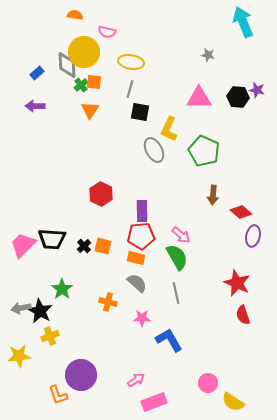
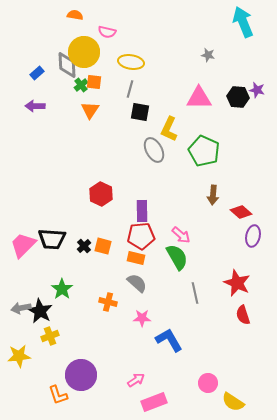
gray line at (176, 293): moved 19 px right
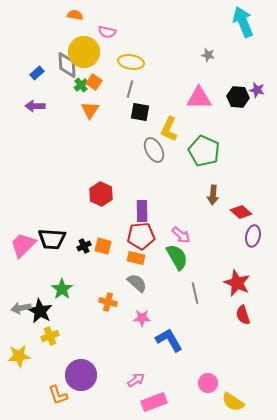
orange square at (94, 82): rotated 28 degrees clockwise
black cross at (84, 246): rotated 16 degrees clockwise
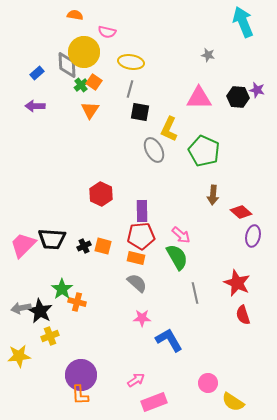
orange cross at (108, 302): moved 31 px left
orange L-shape at (58, 395): moved 22 px right; rotated 15 degrees clockwise
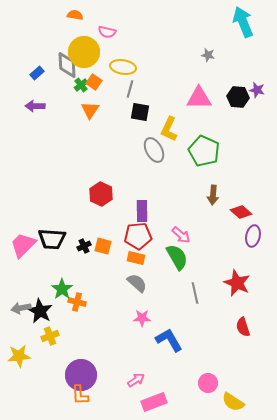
yellow ellipse at (131, 62): moved 8 px left, 5 px down
red pentagon at (141, 236): moved 3 px left
red semicircle at (243, 315): moved 12 px down
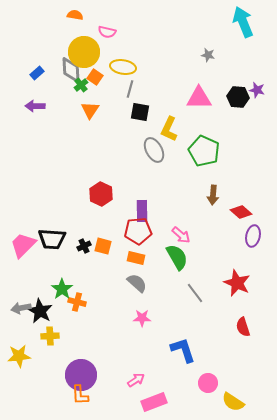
gray diamond at (67, 65): moved 4 px right, 5 px down
orange square at (94, 82): moved 1 px right, 5 px up
red pentagon at (138, 236): moved 5 px up
gray line at (195, 293): rotated 25 degrees counterclockwise
yellow cross at (50, 336): rotated 18 degrees clockwise
blue L-shape at (169, 340): moved 14 px right, 10 px down; rotated 12 degrees clockwise
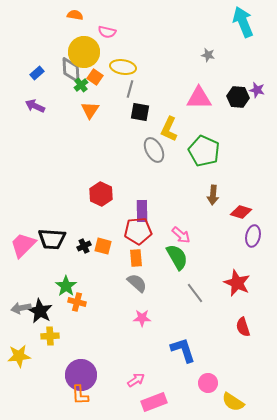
purple arrow at (35, 106): rotated 24 degrees clockwise
red diamond at (241, 212): rotated 25 degrees counterclockwise
orange rectangle at (136, 258): rotated 72 degrees clockwise
green star at (62, 289): moved 4 px right, 3 px up
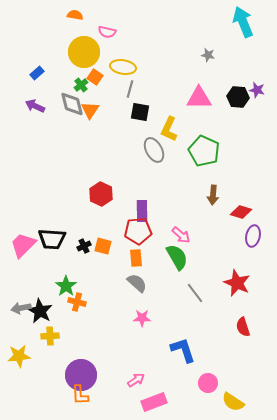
gray diamond at (71, 70): moved 1 px right, 34 px down; rotated 12 degrees counterclockwise
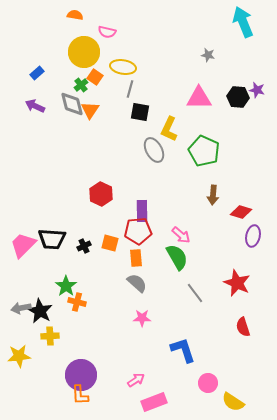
orange square at (103, 246): moved 7 px right, 3 px up
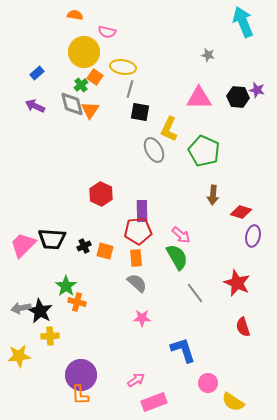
orange square at (110, 243): moved 5 px left, 8 px down
